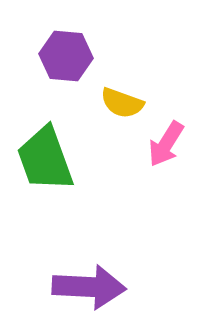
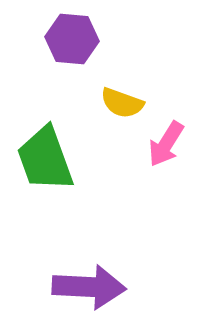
purple hexagon: moved 6 px right, 17 px up
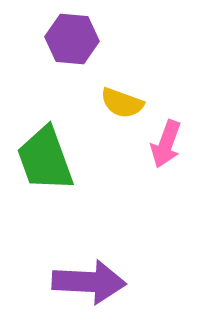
pink arrow: rotated 12 degrees counterclockwise
purple arrow: moved 5 px up
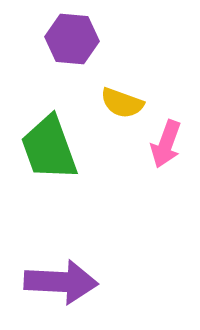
green trapezoid: moved 4 px right, 11 px up
purple arrow: moved 28 px left
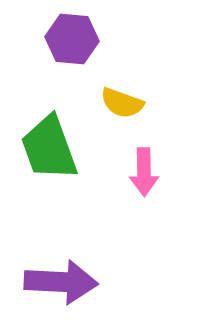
pink arrow: moved 22 px left, 28 px down; rotated 21 degrees counterclockwise
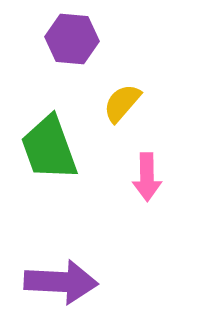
yellow semicircle: rotated 111 degrees clockwise
pink arrow: moved 3 px right, 5 px down
